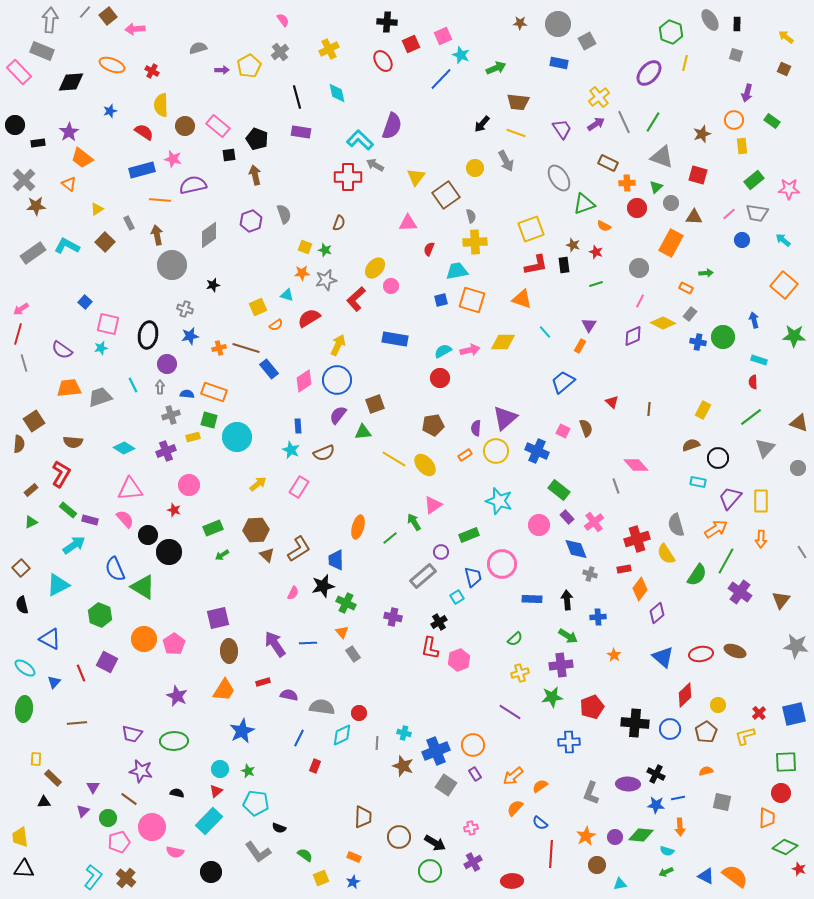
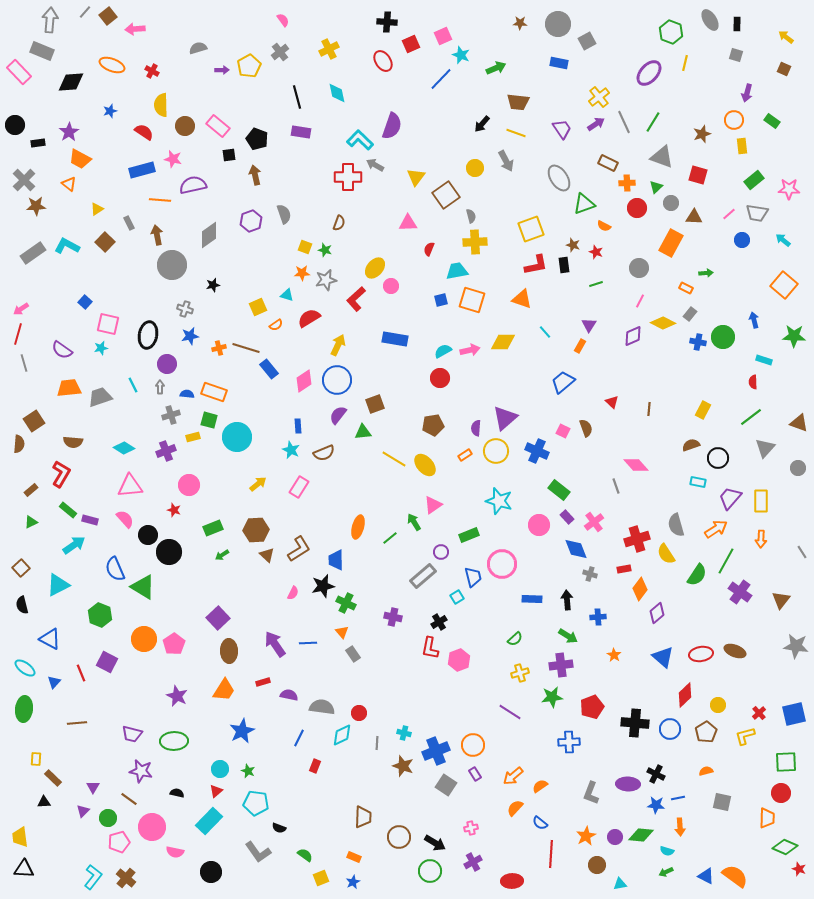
orange trapezoid at (82, 158): moved 2 px left, 1 px down; rotated 10 degrees counterclockwise
cyan rectangle at (759, 360): moved 5 px right
pink triangle at (130, 489): moved 3 px up
purple square at (218, 618): rotated 30 degrees counterclockwise
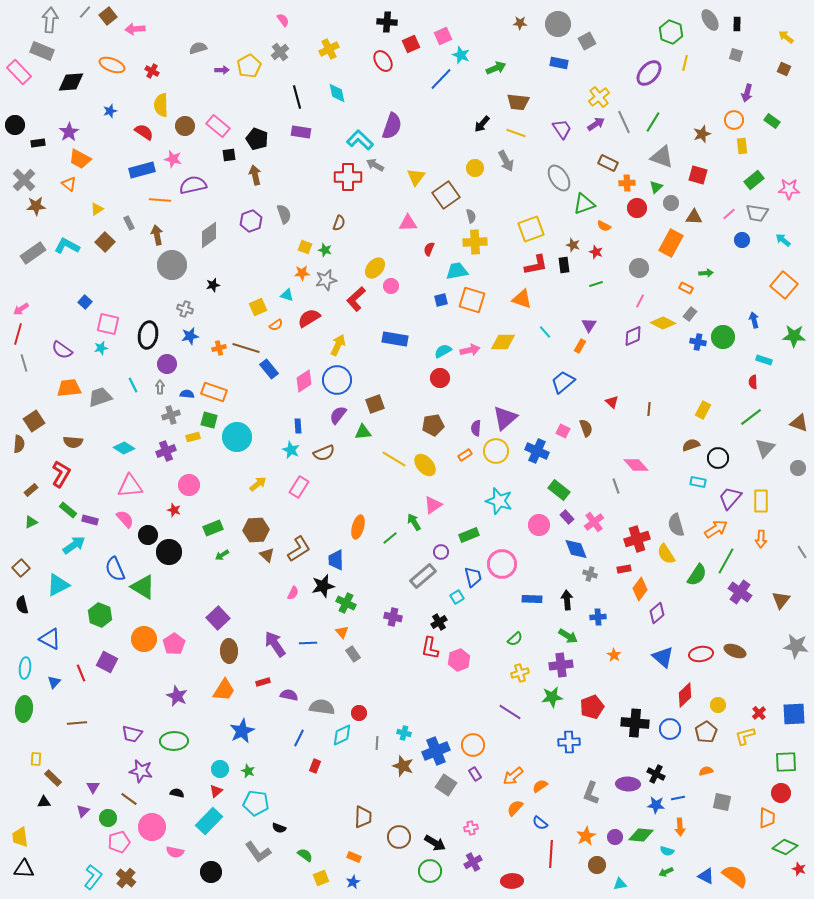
cyan ellipse at (25, 668): rotated 60 degrees clockwise
blue square at (794, 714): rotated 10 degrees clockwise
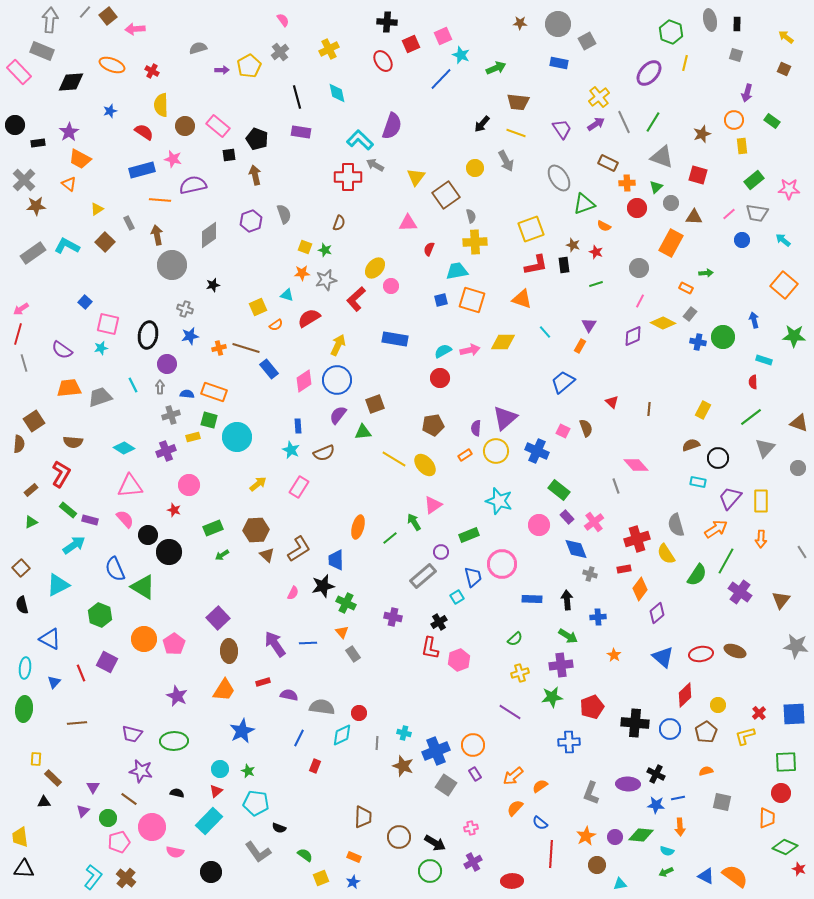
gray ellipse at (710, 20): rotated 20 degrees clockwise
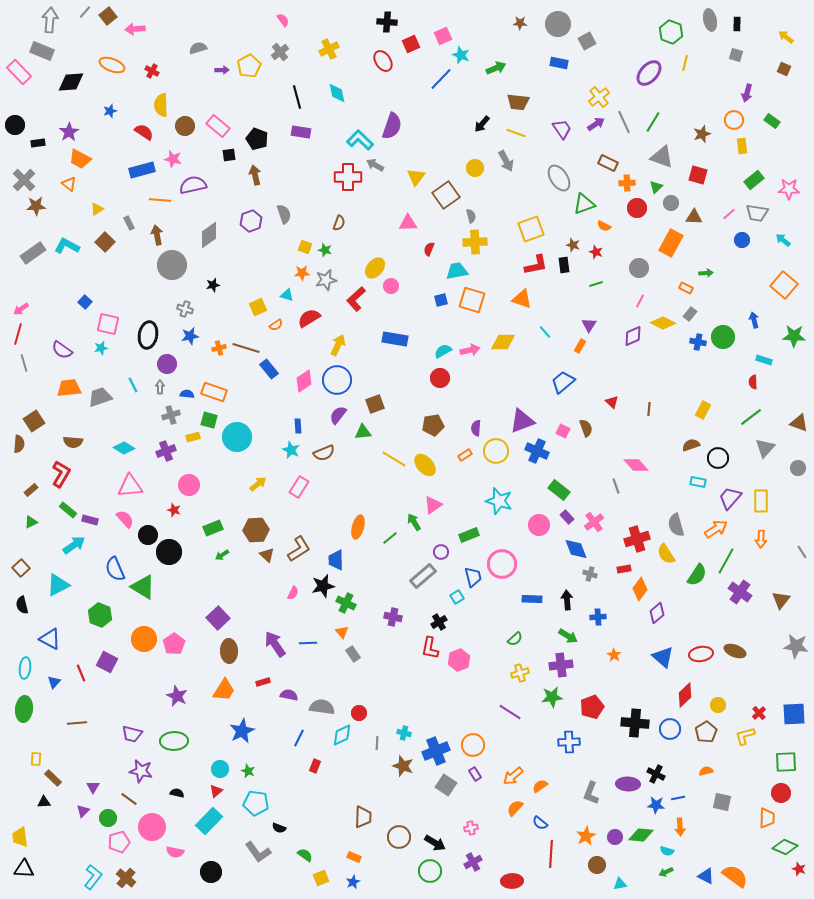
purple triangle at (505, 418): moved 17 px right, 3 px down; rotated 20 degrees clockwise
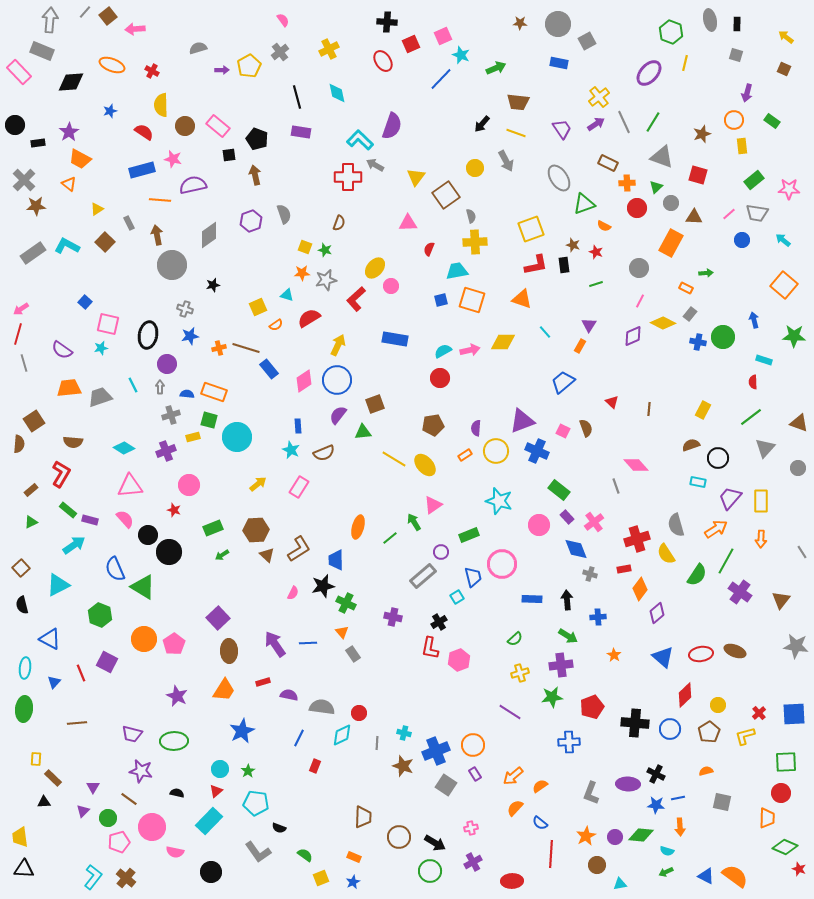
brown pentagon at (706, 732): moved 3 px right
green star at (248, 771): rotated 16 degrees clockwise
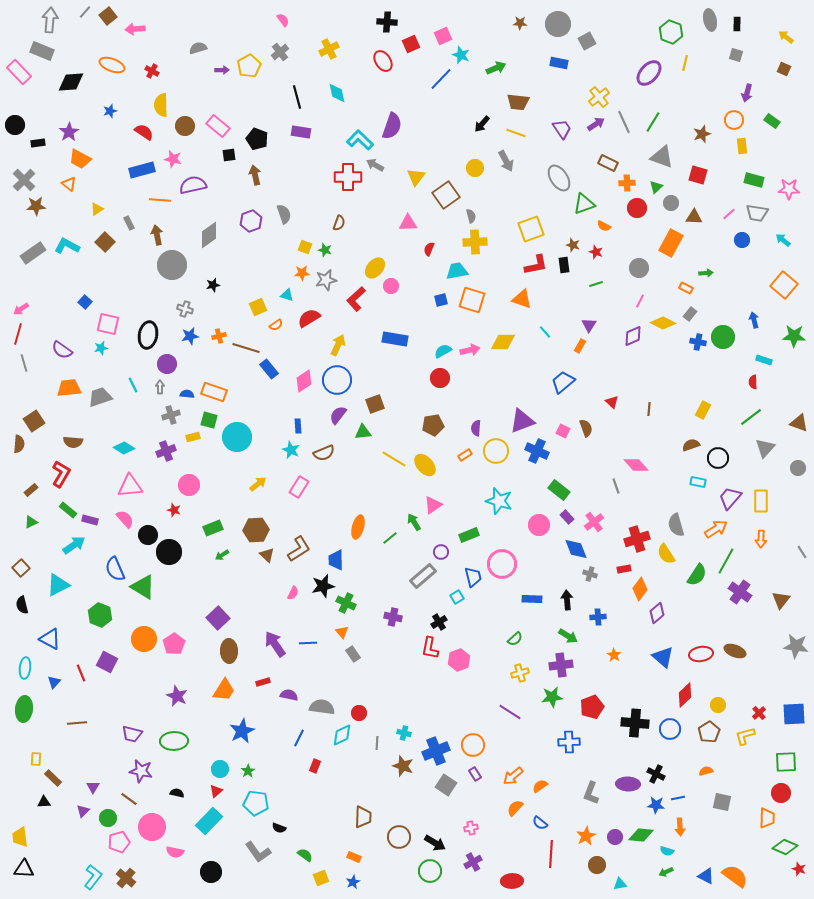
green rectangle at (754, 180): rotated 54 degrees clockwise
orange cross at (219, 348): moved 12 px up
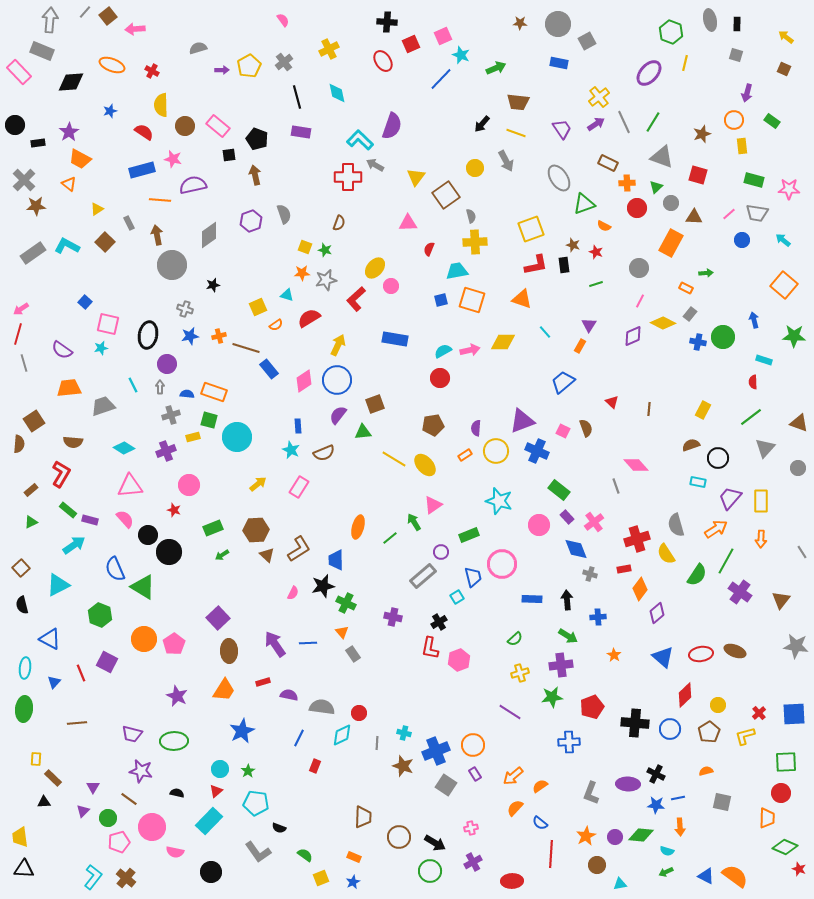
gray cross at (280, 52): moved 4 px right, 10 px down
gray trapezoid at (100, 397): moved 3 px right, 9 px down
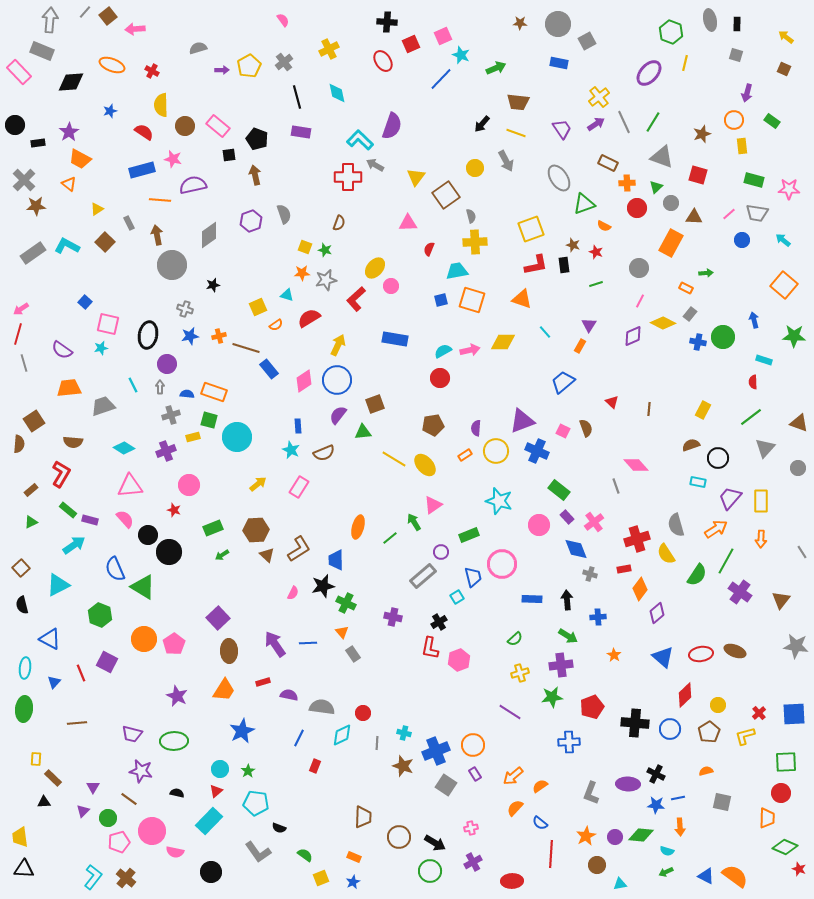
red circle at (359, 713): moved 4 px right
pink circle at (152, 827): moved 4 px down
